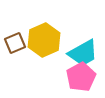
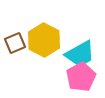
yellow hexagon: rotated 8 degrees counterclockwise
cyan trapezoid: moved 3 px left, 1 px down
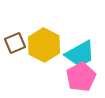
yellow hexagon: moved 5 px down
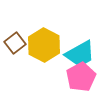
brown square: rotated 15 degrees counterclockwise
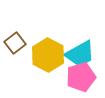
yellow hexagon: moved 4 px right, 10 px down
pink pentagon: rotated 12 degrees clockwise
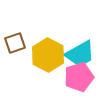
brown square: rotated 20 degrees clockwise
pink pentagon: moved 2 px left
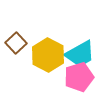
brown square: moved 1 px right; rotated 25 degrees counterclockwise
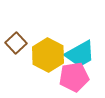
pink pentagon: moved 5 px left; rotated 8 degrees clockwise
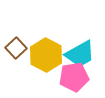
brown square: moved 5 px down
yellow hexagon: moved 2 px left
